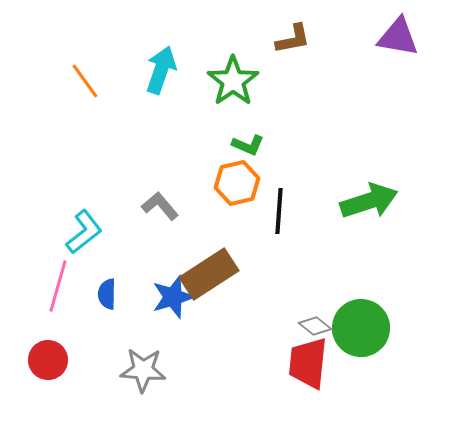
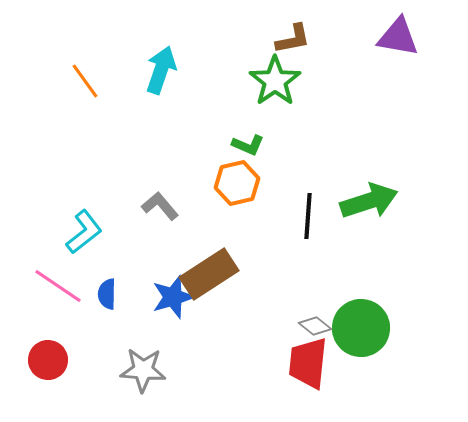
green star: moved 42 px right
black line: moved 29 px right, 5 px down
pink line: rotated 72 degrees counterclockwise
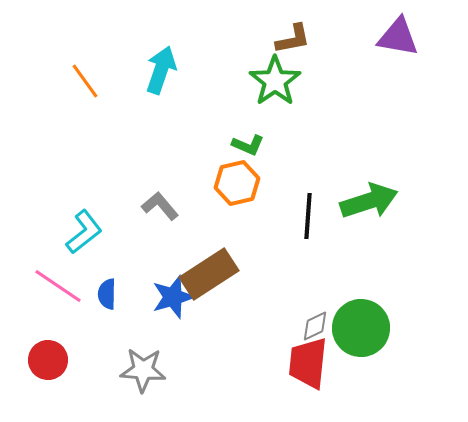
gray diamond: rotated 64 degrees counterclockwise
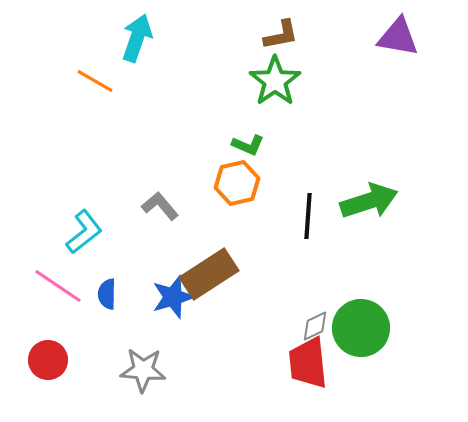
brown L-shape: moved 12 px left, 4 px up
cyan arrow: moved 24 px left, 32 px up
orange line: moved 10 px right; rotated 24 degrees counterclockwise
red trapezoid: rotated 12 degrees counterclockwise
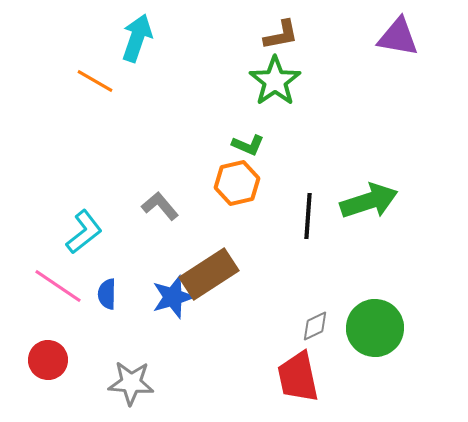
green circle: moved 14 px right
red trapezoid: moved 10 px left, 14 px down; rotated 6 degrees counterclockwise
gray star: moved 12 px left, 13 px down
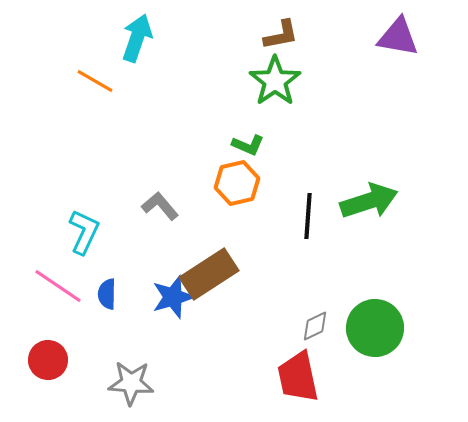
cyan L-shape: rotated 27 degrees counterclockwise
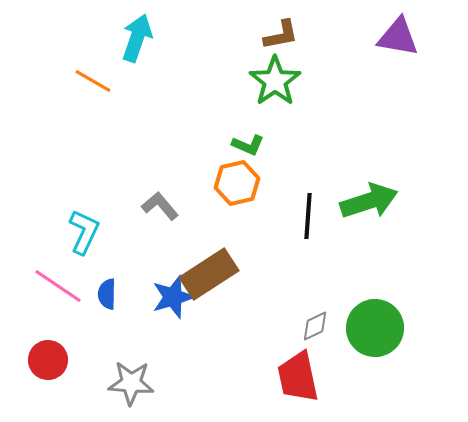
orange line: moved 2 px left
